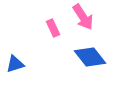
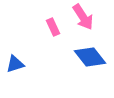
pink rectangle: moved 1 px up
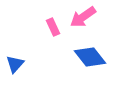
pink arrow: rotated 88 degrees clockwise
blue triangle: rotated 30 degrees counterclockwise
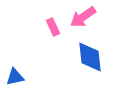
blue diamond: rotated 32 degrees clockwise
blue triangle: moved 13 px down; rotated 36 degrees clockwise
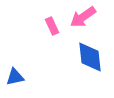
pink rectangle: moved 1 px left, 1 px up
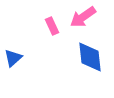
blue triangle: moved 2 px left, 19 px up; rotated 30 degrees counterclockwise
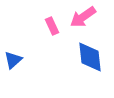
blue triangle: moved 2 px down
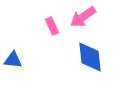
blue triangle: rotated 48 degrees clockwise
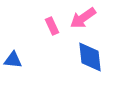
pink arrow: moved 1 px down
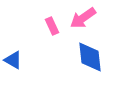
blue triangle: rotated 24 degrees clockwise
